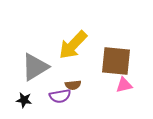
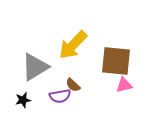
brown semicircle: rotated 49 degrees clockwise
black star: moved 1 px left; rotated 21 degrees counterclockwise
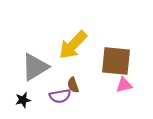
brown semicircle: rotated 28 degrees clockwise
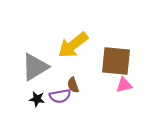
yellow arrow: rotated 8 degrees clockwise
black star: moved 14 px right, 1 px up; rotated 21 degrees clockwise
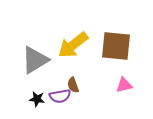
brown square: moved 15 px up
gray triangle: moved 7 px up
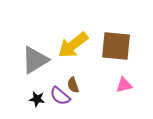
purple semicircle: rotated 50 degrees clockwise
